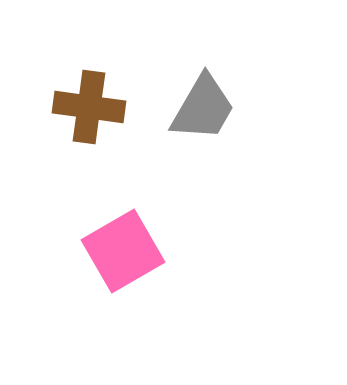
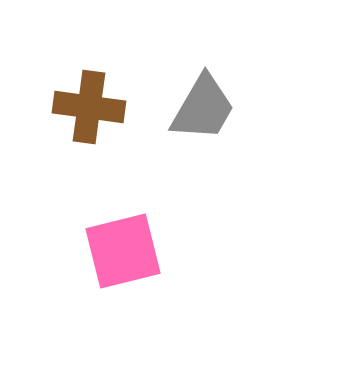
pink square: rotated 16 degrees clockwise
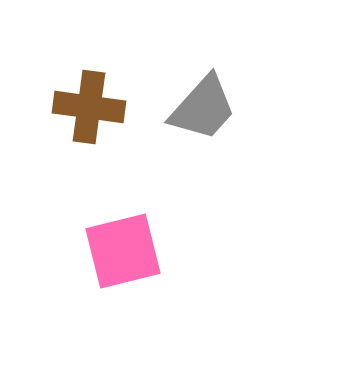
gray trapezoid: rotated 12 degrees clockwise
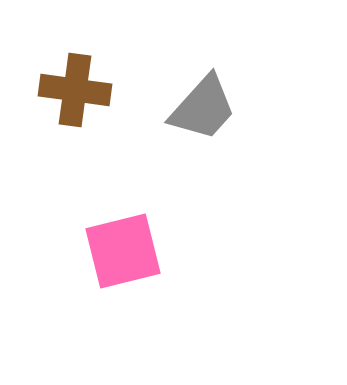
brown cross: moved 14 px left, 17 px up
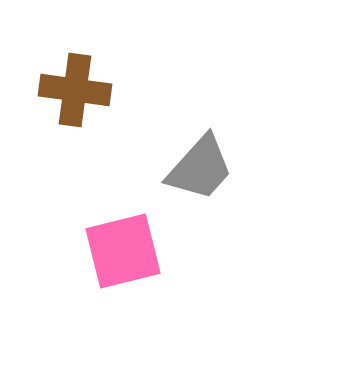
gray trapezoid: moved 3 px left, 60 px down
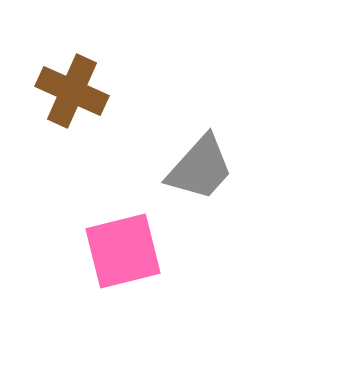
brown cross: moved 3 px left, 1 px down; rotated 16 degrees clockwise
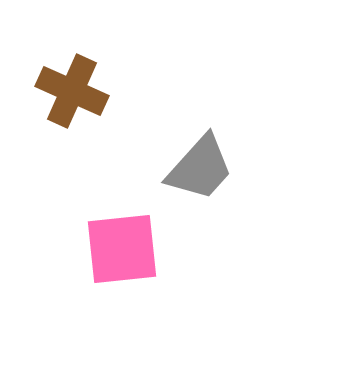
pink square: moved 1 px left, 2 px up; rotated 8 degrees clockwise
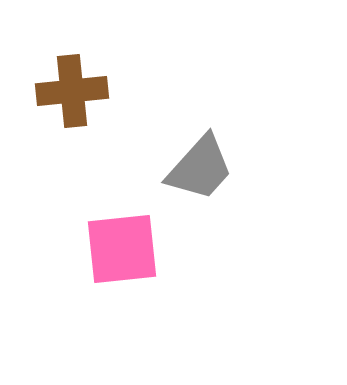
brown cross: rotated 30 degrees counterclockwise
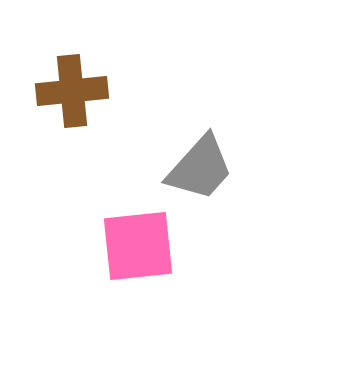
pink square: moved 16 px right, 3 px up
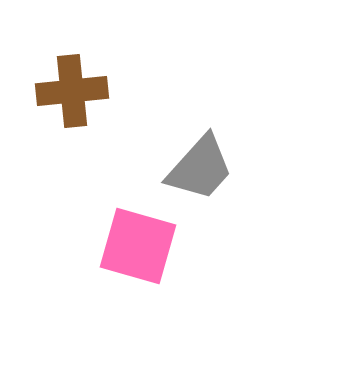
pink square: rotated 22 degrees clockwise
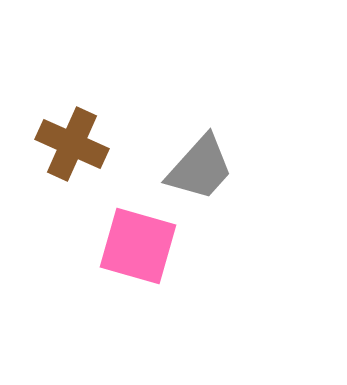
brown cross: moved 53 px down; rotated 30 degrees clockwise
